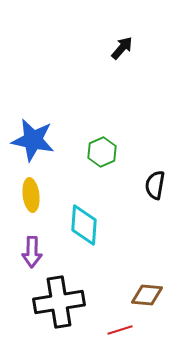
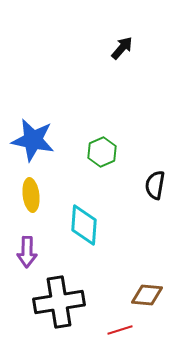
purple arrow: moved 5 px left
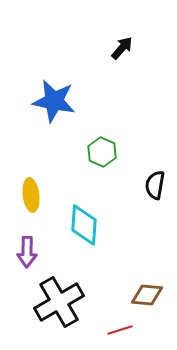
blue star: moved 21 px right, 39 px up
green hexagon: rotated 12 degrees counterclockwise
black cross: rotated 21 degrees counterclockwise
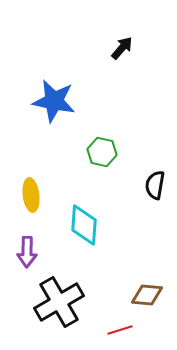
green hexagon: rotated 12 degrees counterclockwise
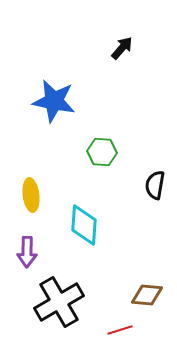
green hexagon: rotated 8 degrees counterclockwise
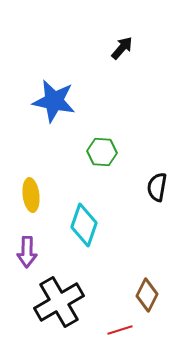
black semicircle: moved 2 px right, 2 px down
cyan diamond: rotated 15 degrees clockwise
brown diamond: rotated 68 degrees counterclockwise
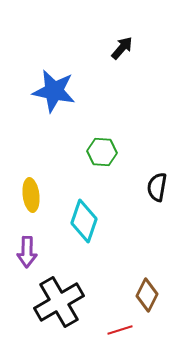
blue star: moved 10 px up
cyan diamond: moved 4 px up
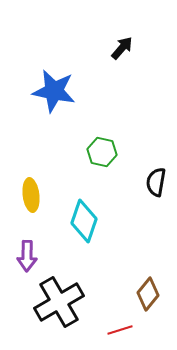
green hexagon: rotated 8 degrees clockwise
black semicircle: moved 1 px left, 5 px up
purple arrow: moved 4 px down
brown diamond: moved 1 px right, 1 px up; rotated 12 degrees clockwise
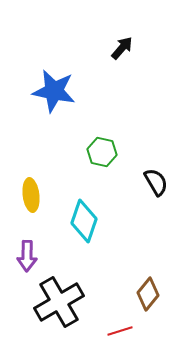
black semicircle: rotated 140 degrees clockwise
red line: moved 1 px down
